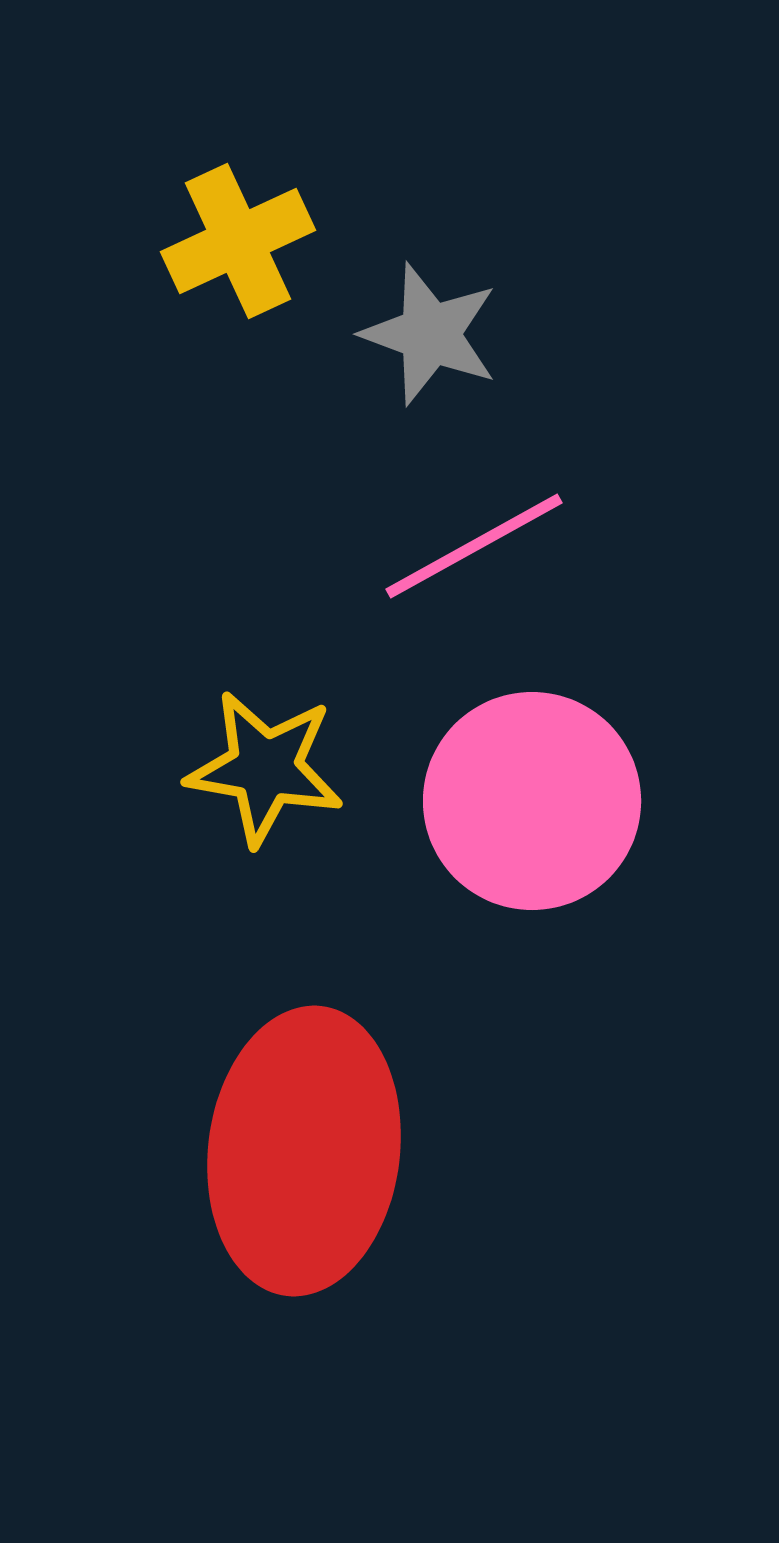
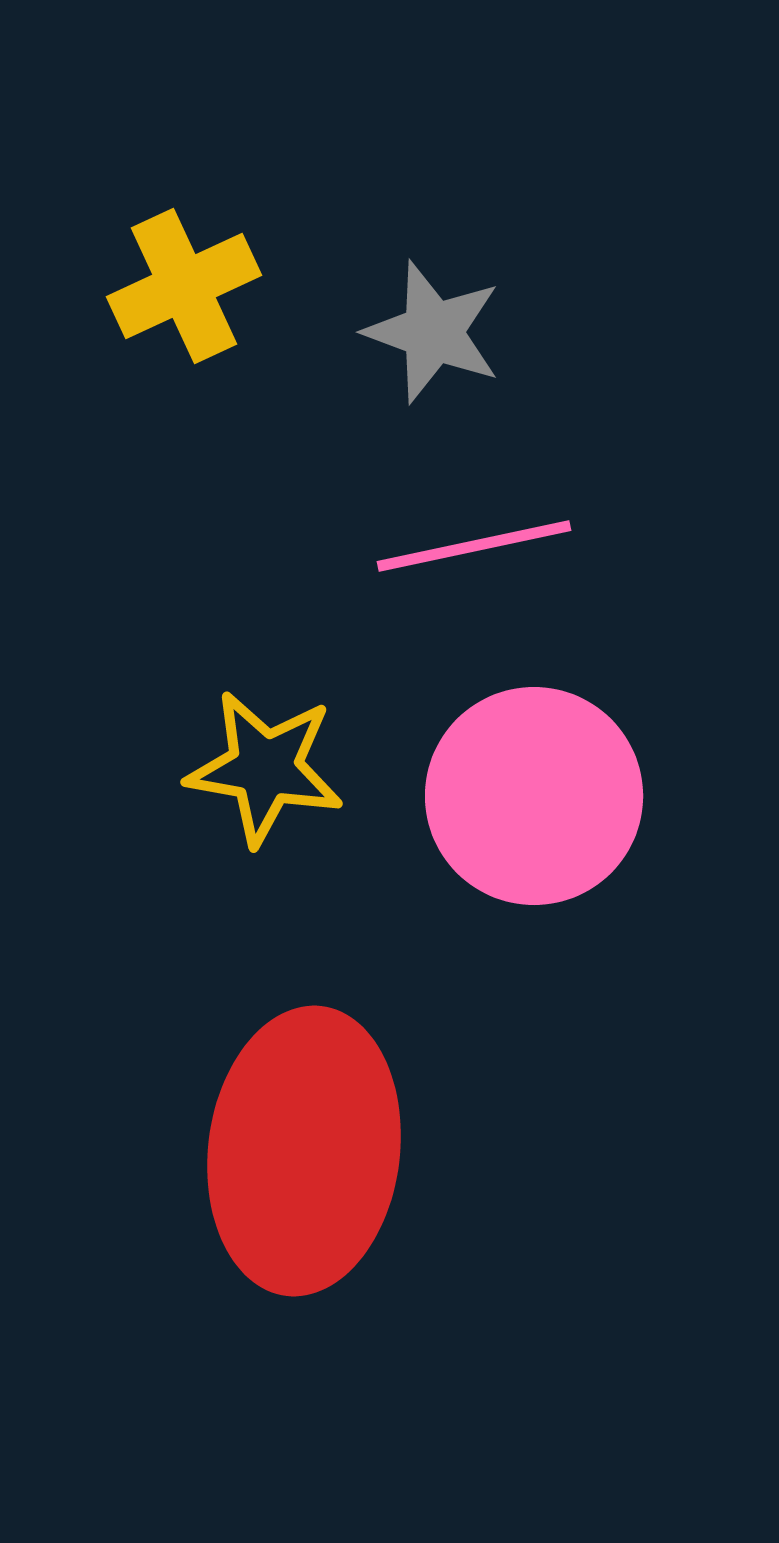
yellow cross: moved 54 px left, 45 px down
gray star: moved 3 px right, 2 px up
pink line: rotated 17 degrees clockwise
pink circle: moved 2 px right, 5 px up
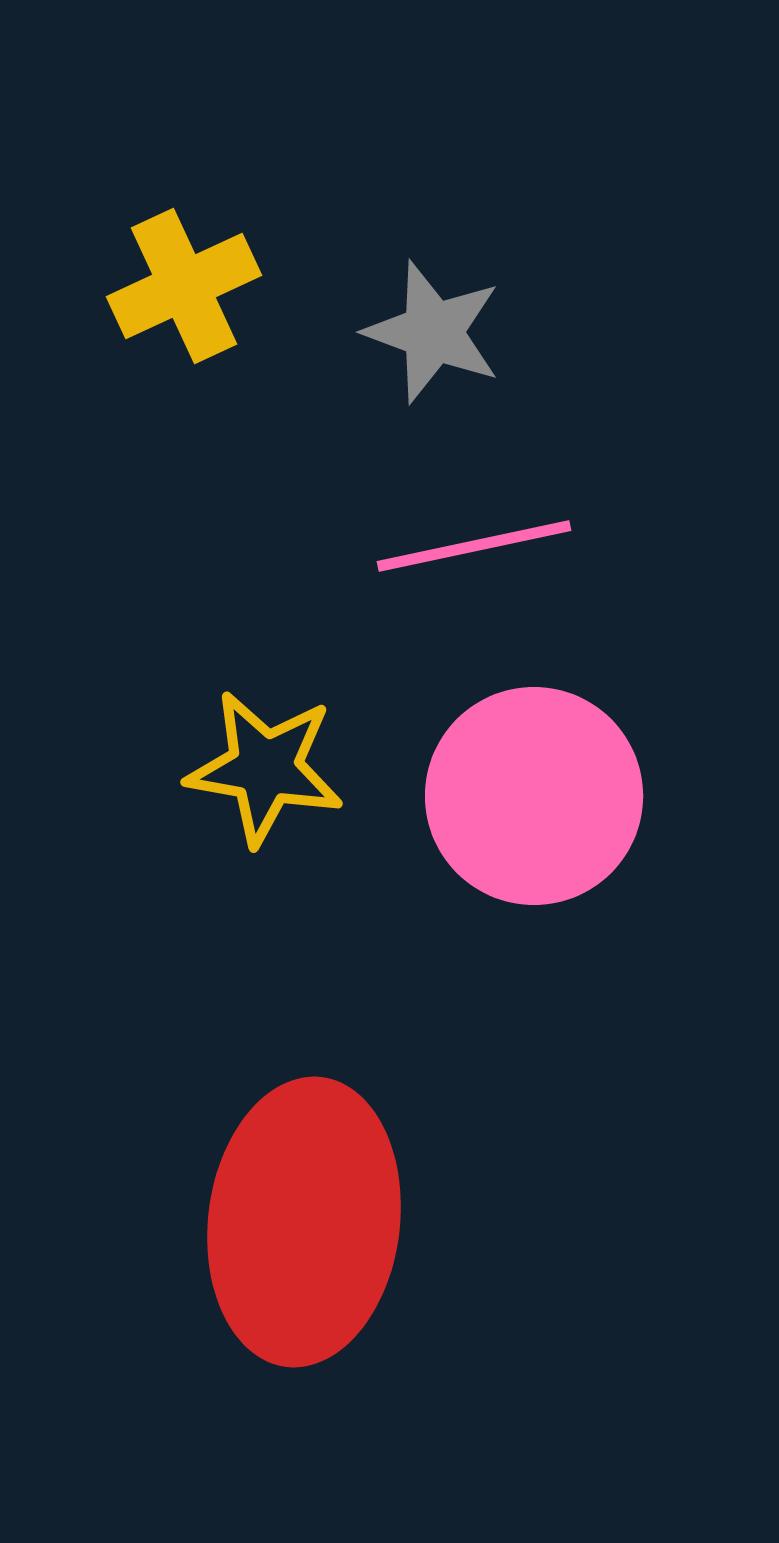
red ellipse: moved 71 px down
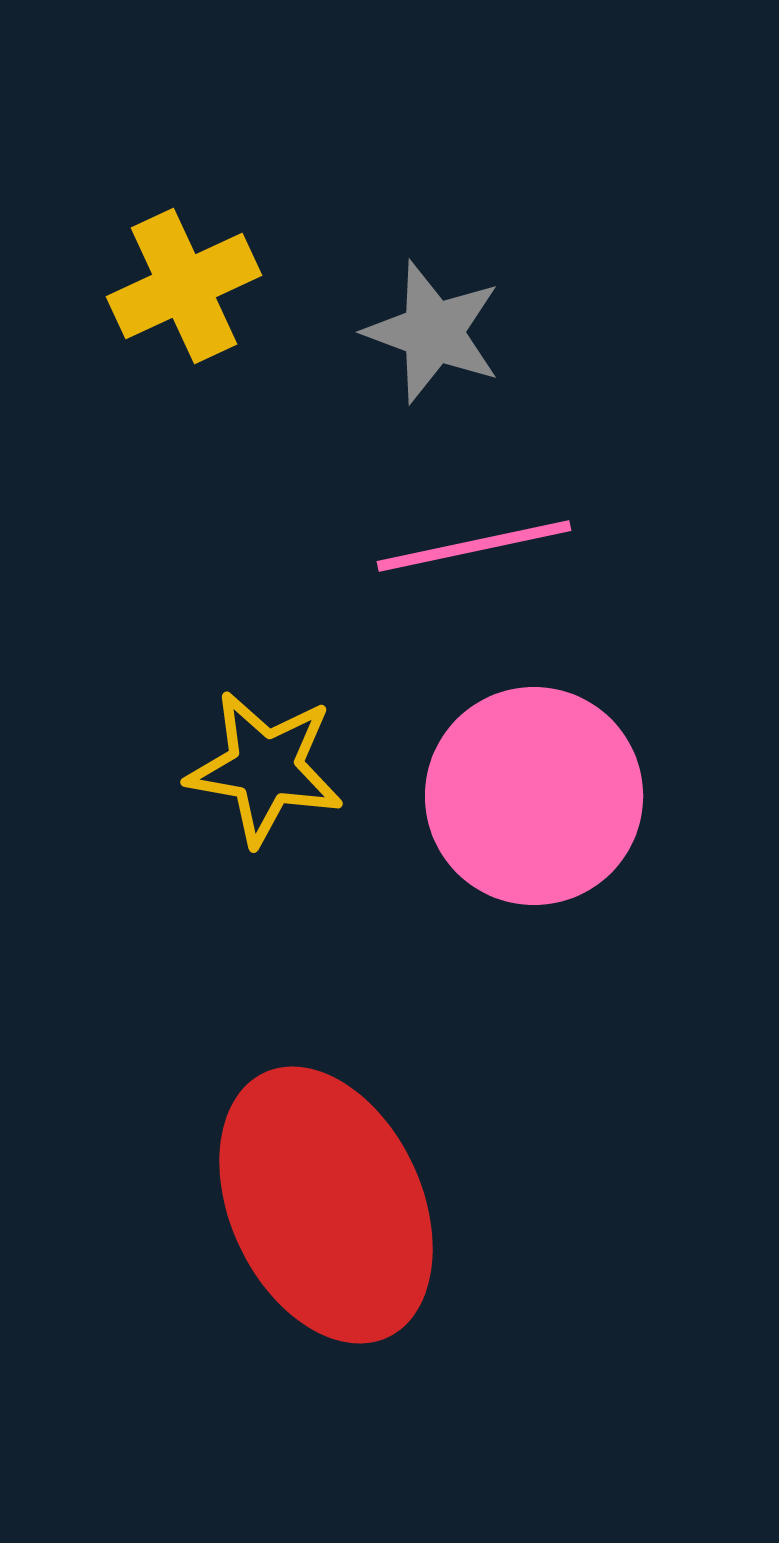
red ellipse: moved 22 px right, 17 px up; rotated 32 degrees counterclockwise
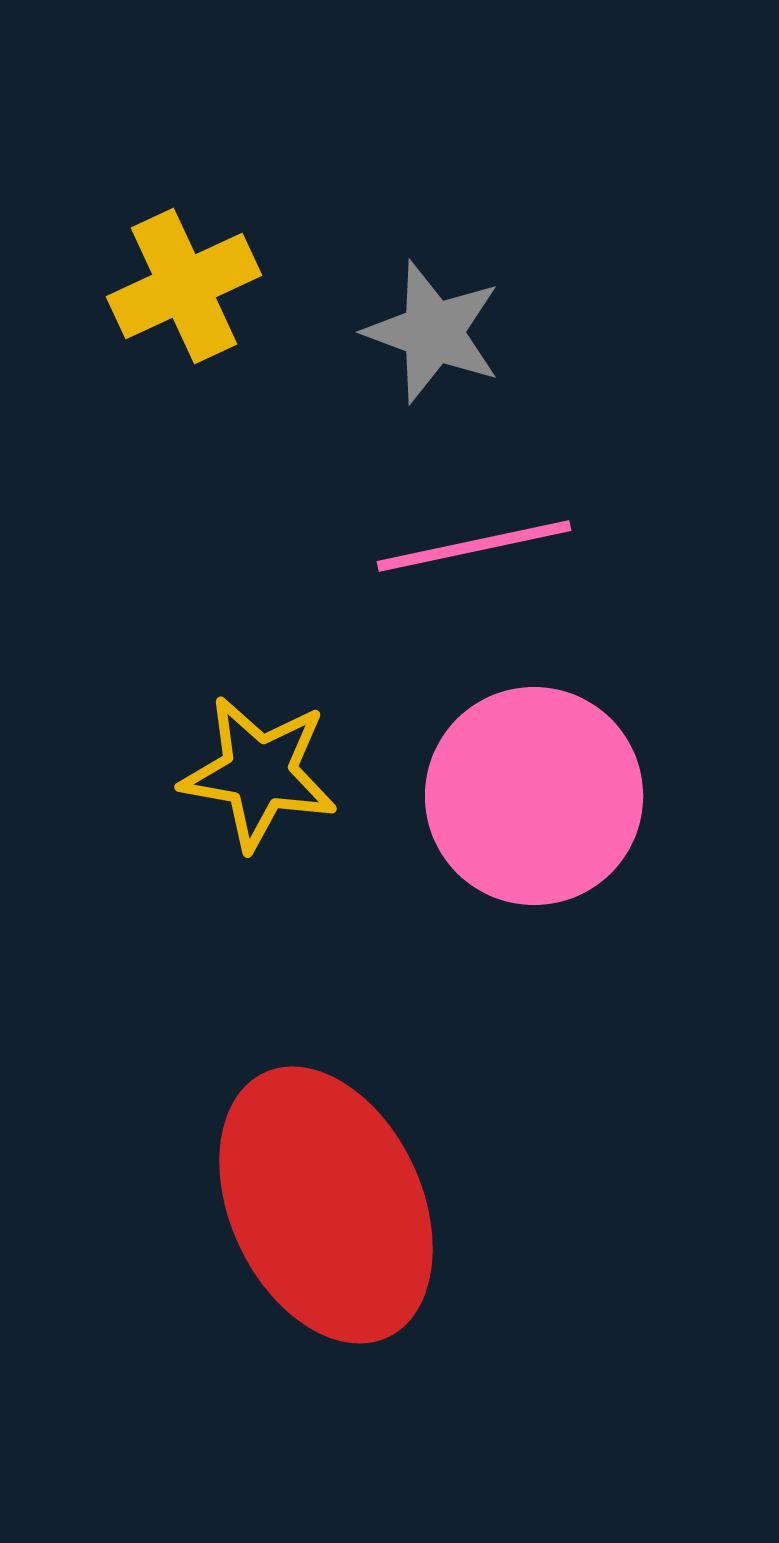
yellow star: moved 6 px left, 5 px down
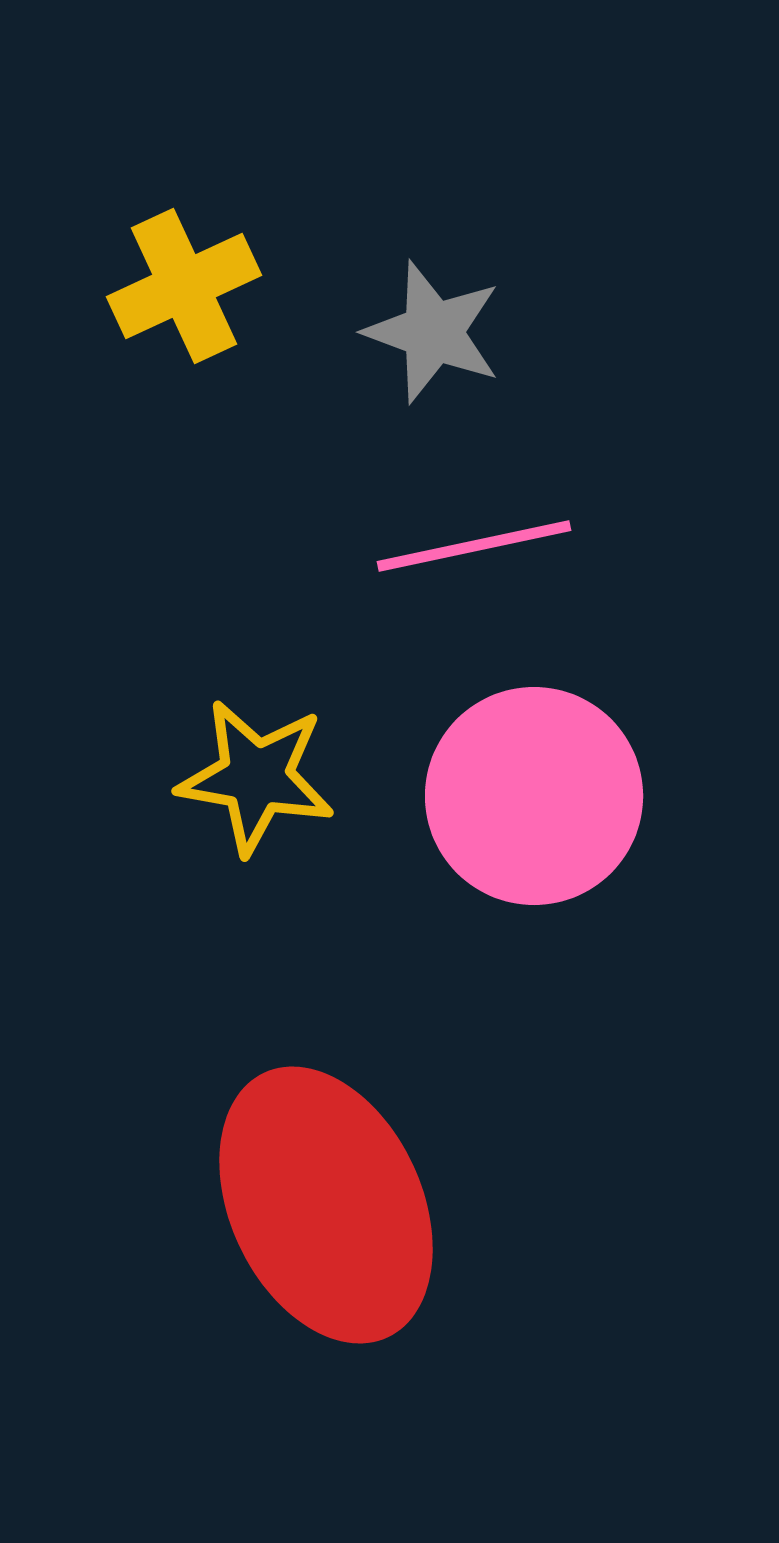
yellow star: moved 3 px left, 4 px down
